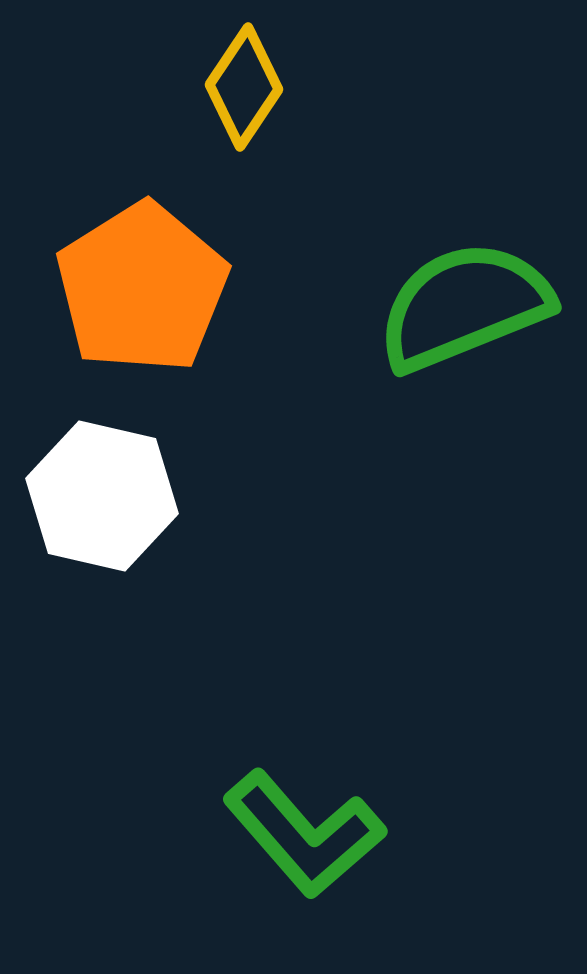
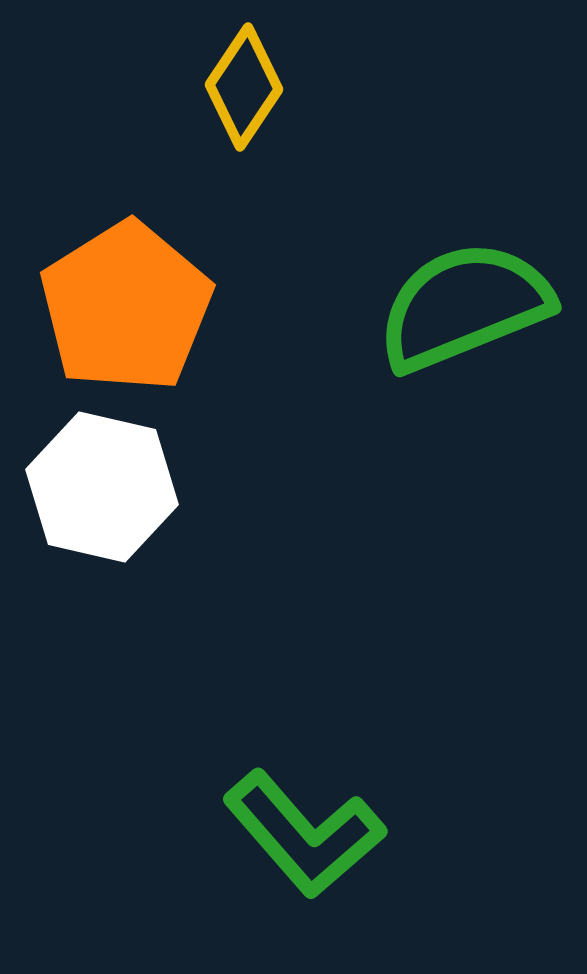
orange pentagon: moved 16 px left, 19 px down
white hexagon: moved 9 px up
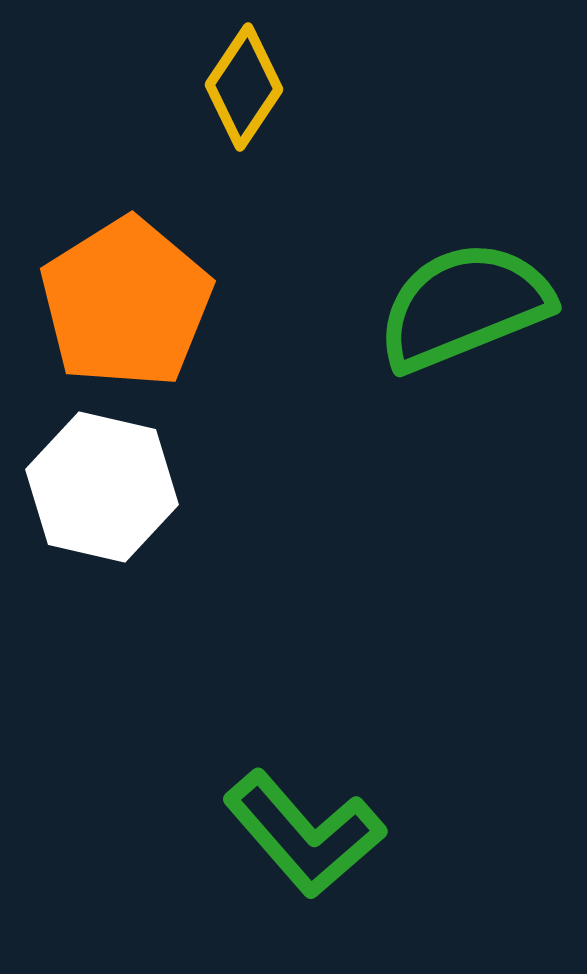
orange pentagon: moved 4 px up
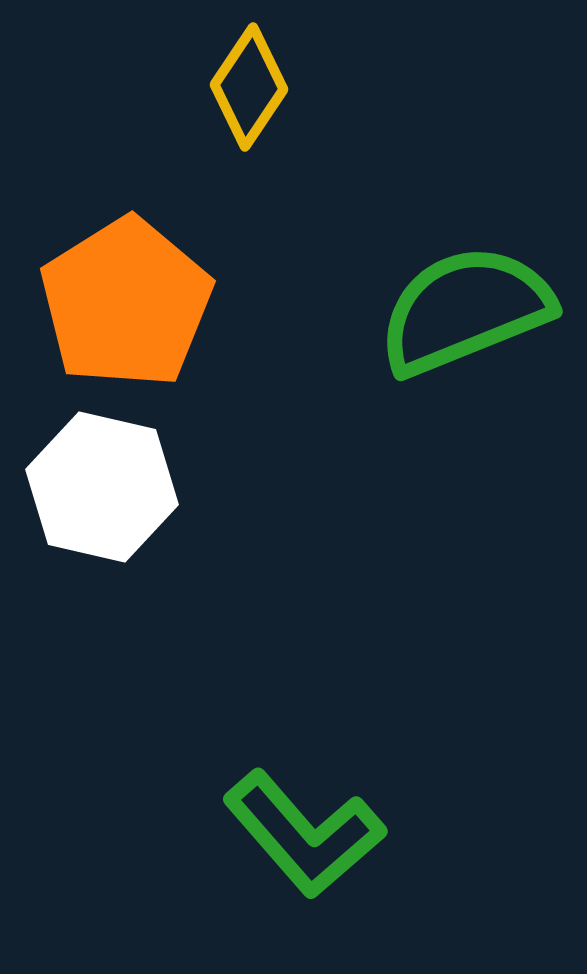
yellow diamond: moved 5 px right
green semicircle: moved 1 px right, 4 px down
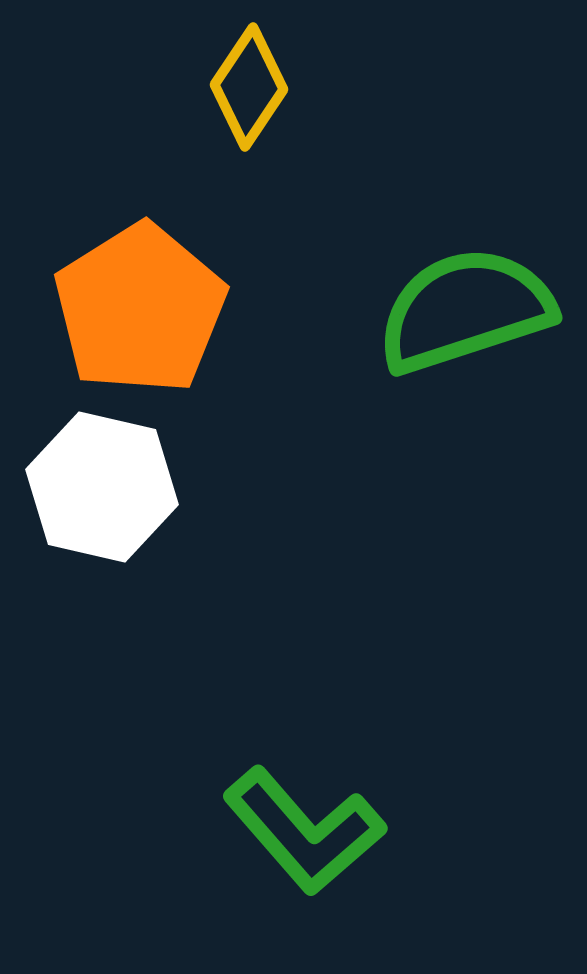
orange pentagon: moved 14 px right, 6 px down
green semicircle: rotated 4 degrees clockwise
green L-shape: moved 3 px up
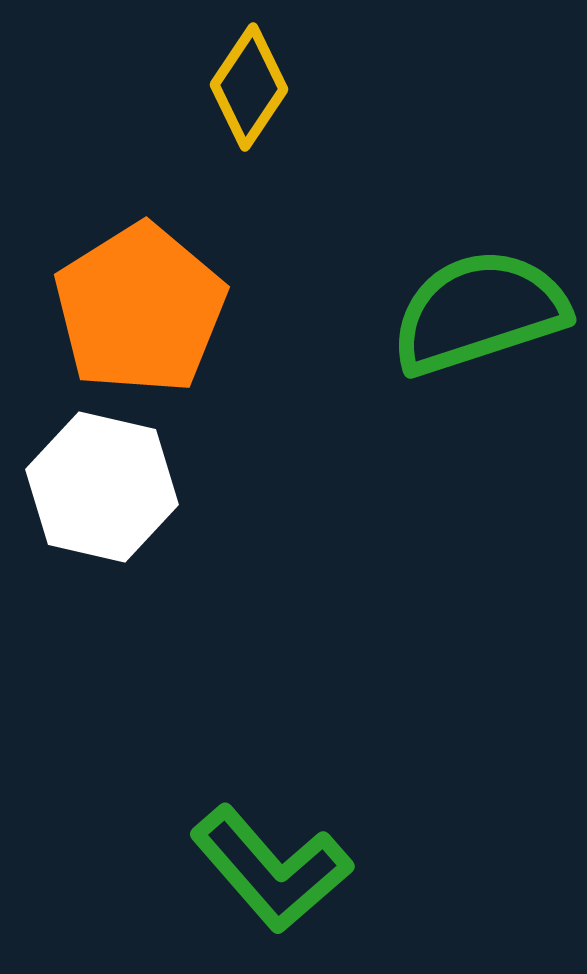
green semicircle: moved 14 px right, 2 px down
green L-shape: moved 33 px left, 38 px down
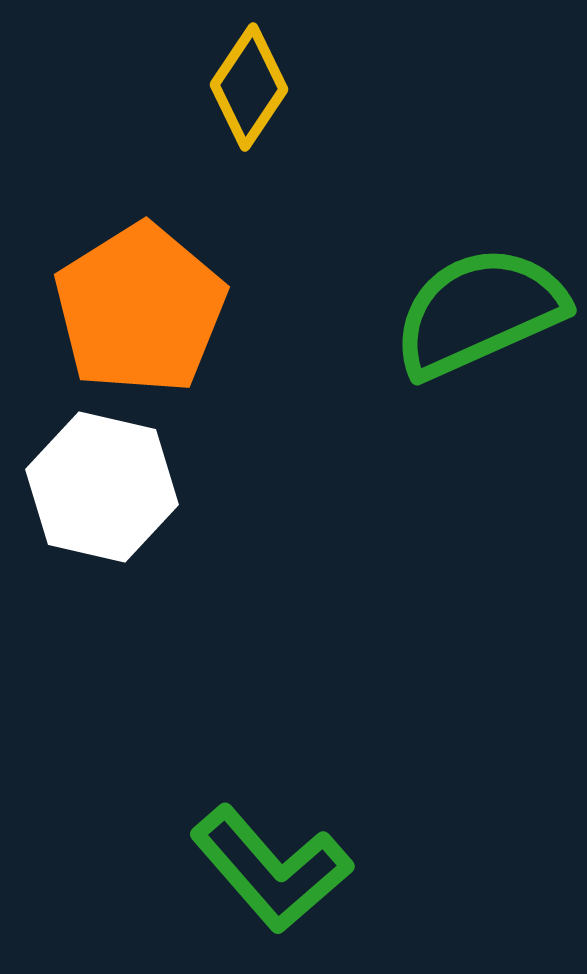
green semicircle: rotated 6 degrees counterclockwise
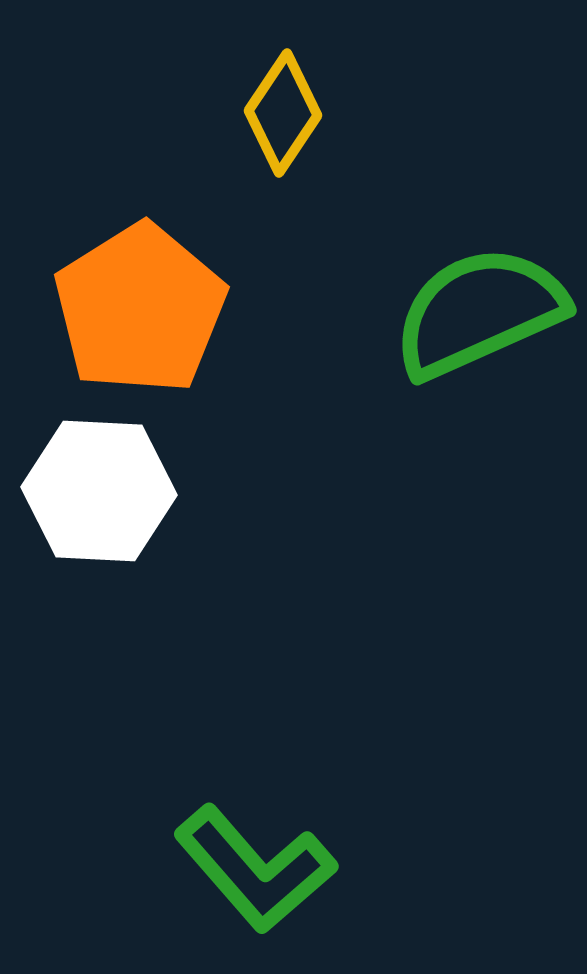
yellow diamond: moved 34 px right, 26 px down
white hexagon: moved 3 px left, 4 px down; rotated 10 degrees counterclockwise
green L-shape: moved 16 px left
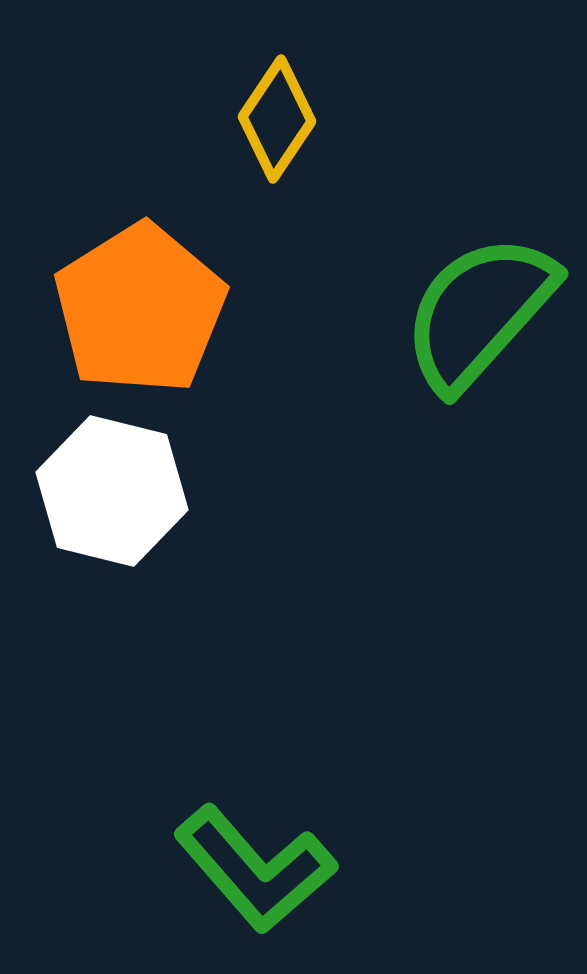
yellow diamond: moved 6 px left, 6 px down
green semicircle: rotated 24 degrees counterclockwise
white hexagon: moved 13 px right; rotated 11 degrees clockwise
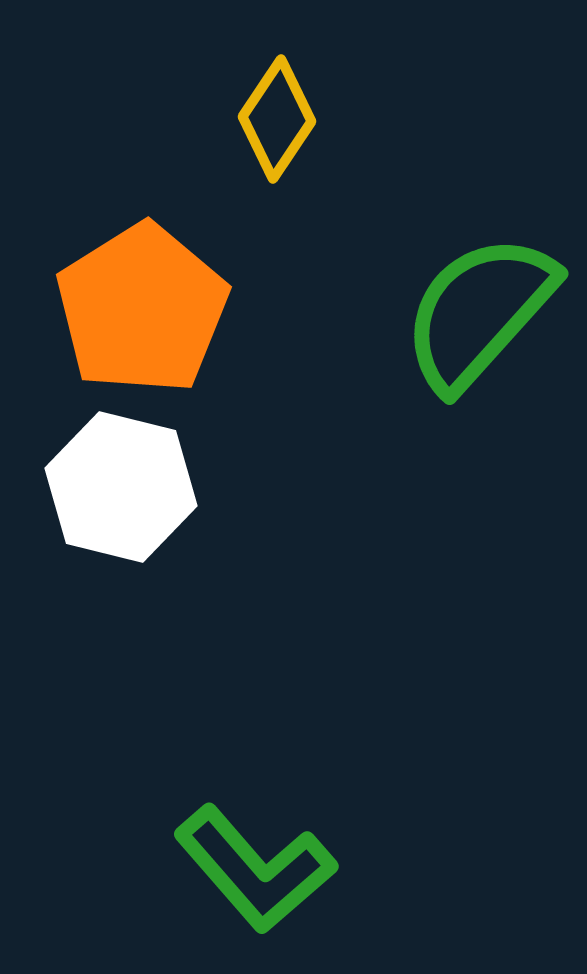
orange pentagon: moved 2 px right
white hexagon: moved 9 px right, 4 px up
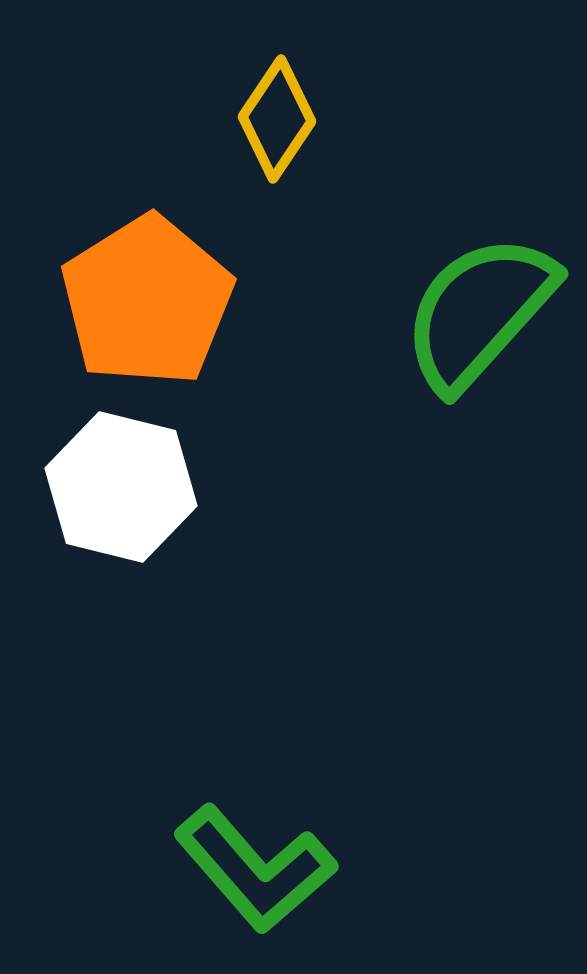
orange pentagon: moved 5 px right, 8 px up
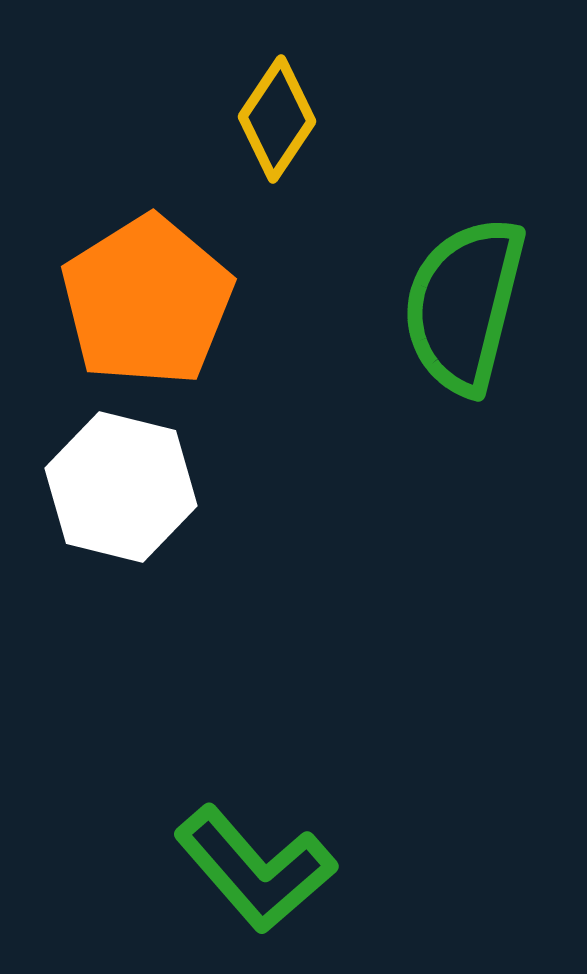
green semicircle: moved 15 px left, 7 px up; rotated 28 degrees counterclockwise
